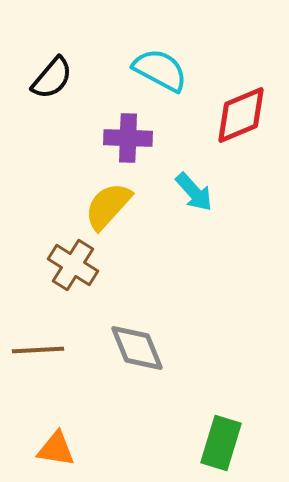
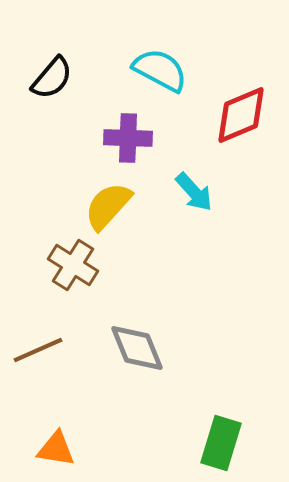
brown line: rotated 21 degrees counterclockwise
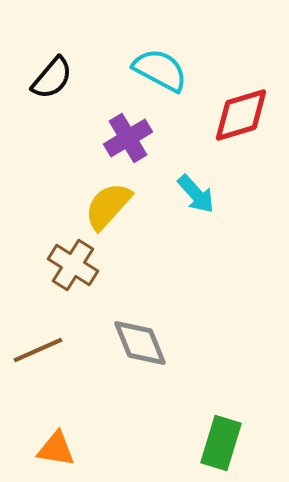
red diamond: rotated 6 degrees clockwise
purple cross: rotated 33 degrees counterclockwise
cyan arrow: moved 2 px right, 2 px down
gray diamond: moved 3 px right, 5 px up
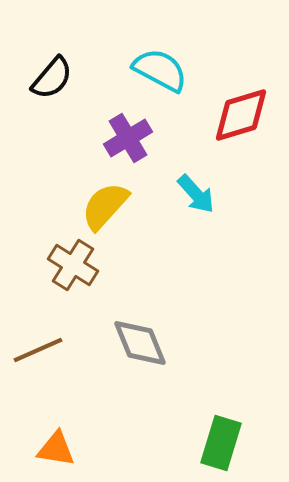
yellow semicircle: moved 3 px left
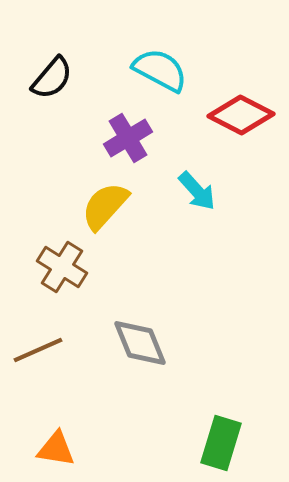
red diamond: rotated 44 degrees clockwise
cyan arrow: moved 1 px right, 3 px up
brown cross: moved 11 px left, 2 px down
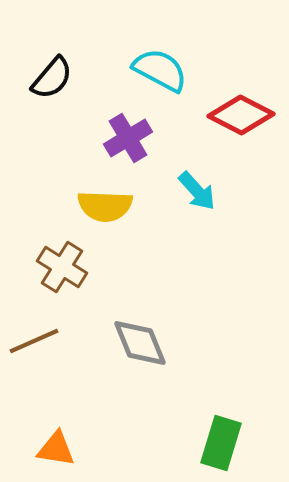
yellow semicircle: rotated 130 degrees counterclockwise
brown line: moved 4 px left, 9 px up
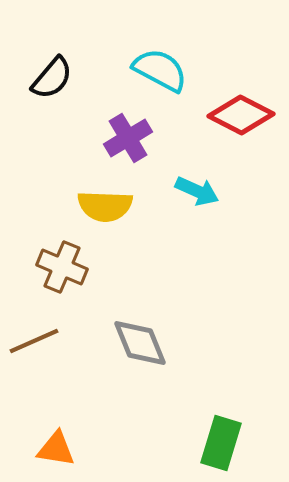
cyan arrow: rotated 24 degrees counterclockwise
brown cross: rotated 9 degrees counterclockwise
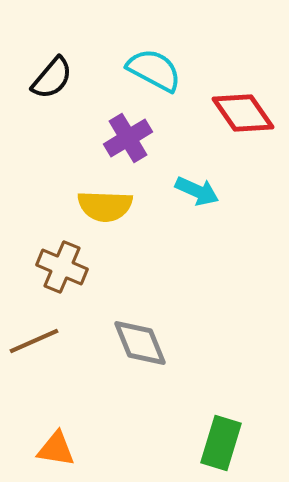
cyan semicircle: moved 6 px left
red diamond: moved 2 px right, 2 px up; rotated 28 degrees clockwise
